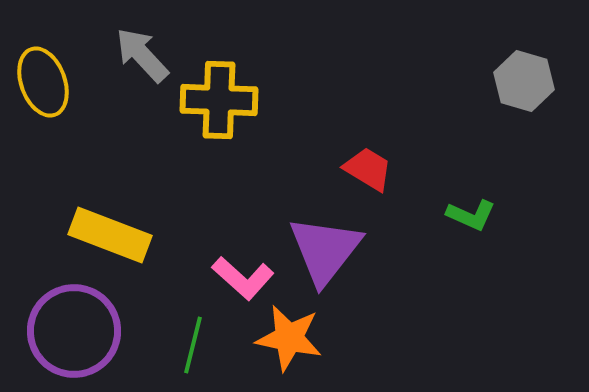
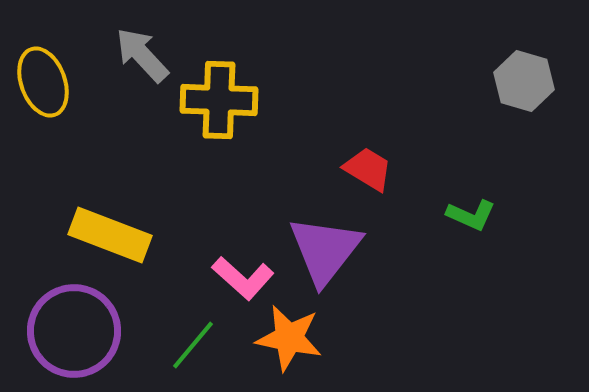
green line: rotated 26 degrees clockwise
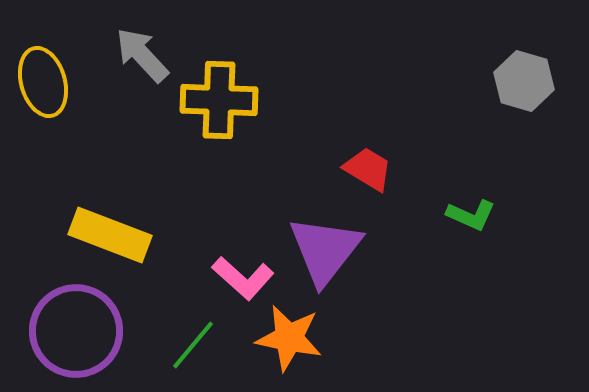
yellow ellipse: rotated 4 degrees clockwise
purple circle: moved 2 px right
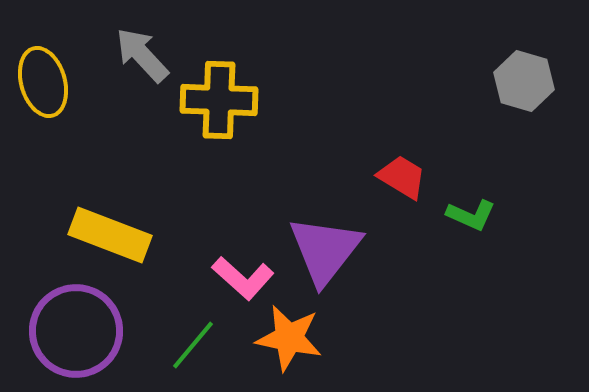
red trapezoid: moved 34 px right, 8 px down
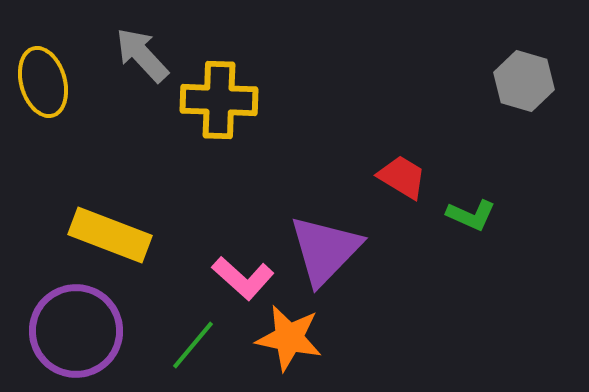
purple triangle: rotated 6 degrees clockwise
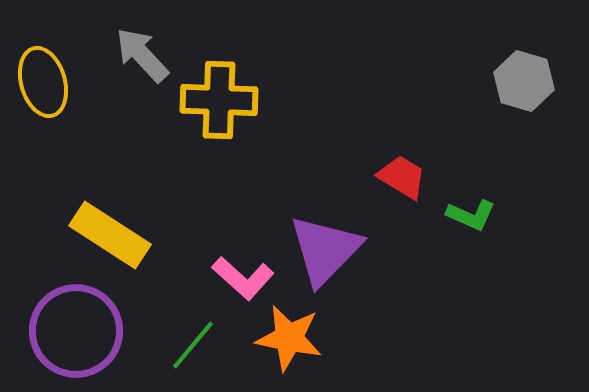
yellow rectangle: rotated 12 degrees clockwise
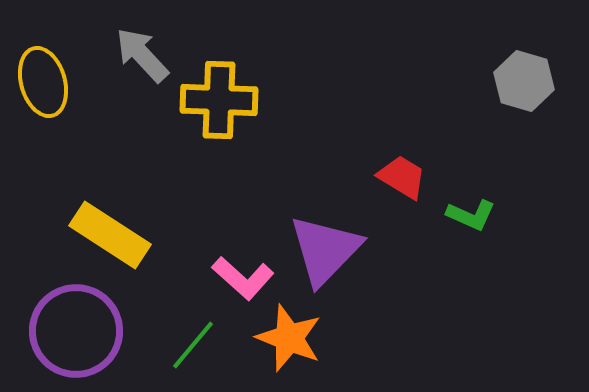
orange star: rotated 10 degrees clockwise
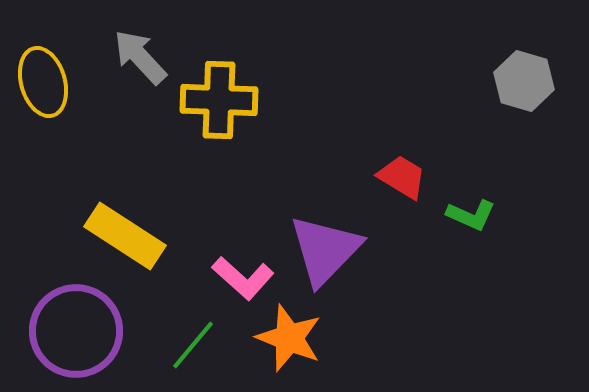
gray arrow: moved 2 px left, 2 px down
yellow rectangle: moved 15 px right, 1 px down
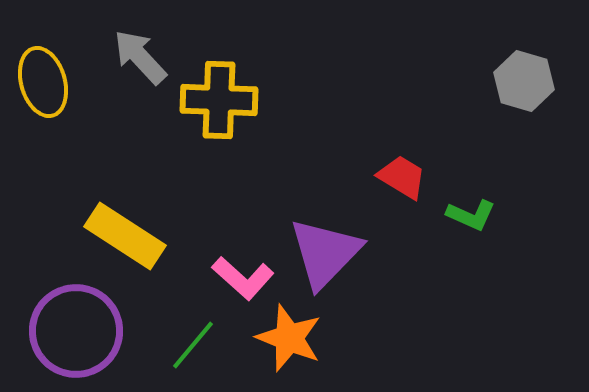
purple triangle: moved 3 px down
